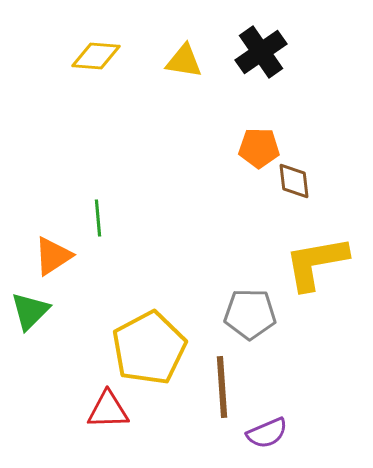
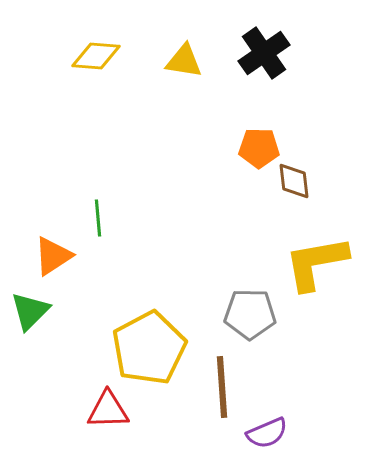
black cross: moved 3 px right, 1 px down
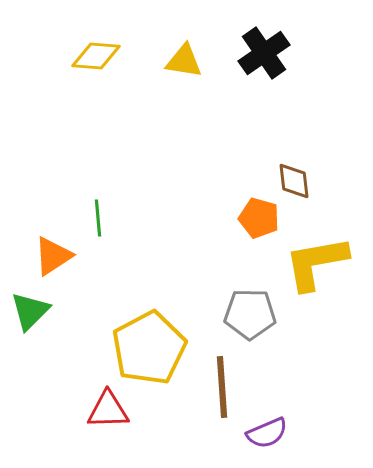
orange pentagon: moved 70 px down; rotated 15 degrees clockwise
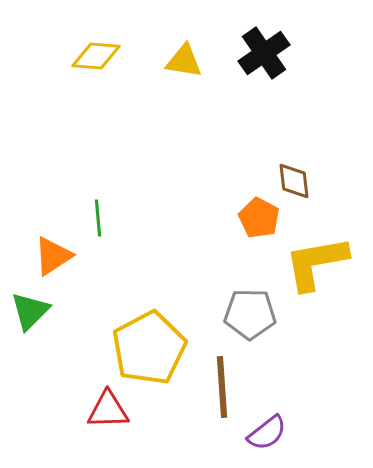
orange pentagon: rotated 12 degrees clockwise
purple semicircle: rotated 15 degrees counterclockwise
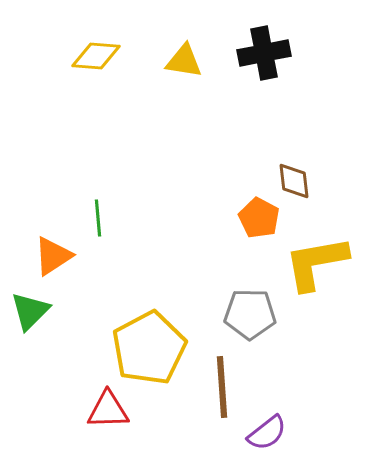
black cross: rotated 24 degrees clockwise
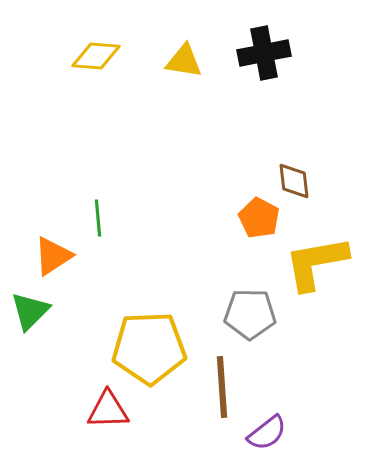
yellow pentagon: rotated 26 degrees clockwise
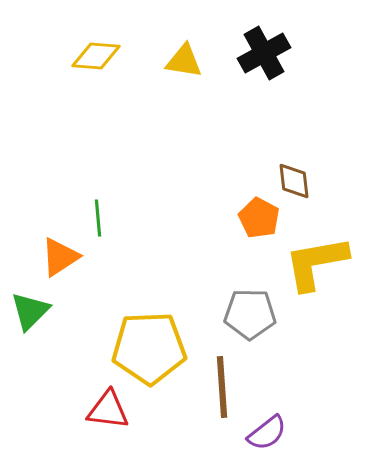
black cross: rotated 18 degrees counterclockwise
orange triangle: moved 7 px right, 1 px down
red triangle: rotated 9 degrees clockwise
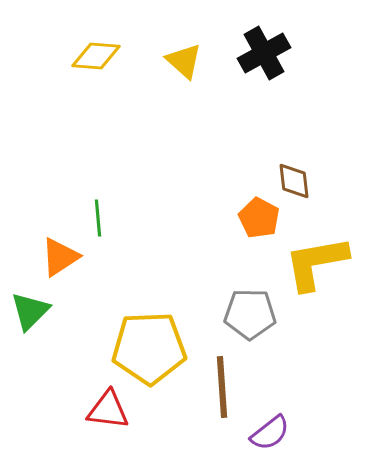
yellow triangle: rotated 33 degrees clockwise
purple semicircle: moved 3 px right
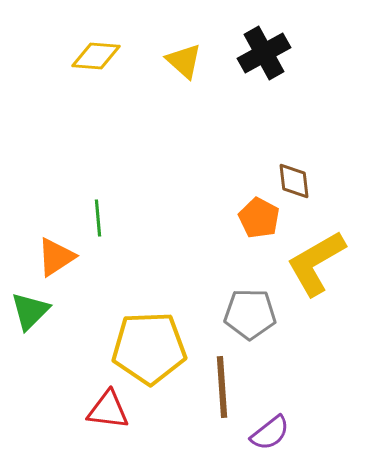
orange triangle: moved 4 px left
yellow L-shape: rotated 20 degrees counterclockwise
